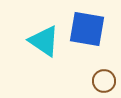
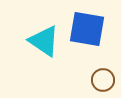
brown circle: moved 1 px left, 1 px up
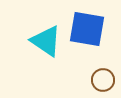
cyan triangle: moved 2 px right
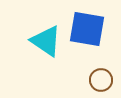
brown circle: moved 2 px left
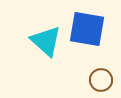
cyan triangle: rotated 8 degrees clockwise
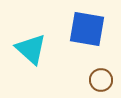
cyan triangle: moved 15 px left, 8 px down
